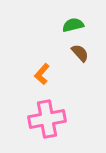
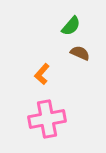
green semicircle: moved 2 px left, 1 px down; rotated 145 degrees clockwise
brown semicircle: rotated 24 degrees counterclockwise
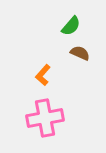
orange L-shape: moved 1 px right, 1 px down
pink cross: moved 2 px left, 1 px up
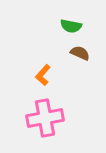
green semicircle: rotated 60 degrees clockwise
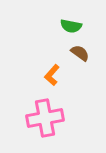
brown semicircle: rotated 12 degrees clockwise
orange L-shape: moved 9 px right
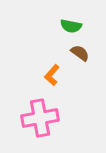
pink cross: moved 5 px left
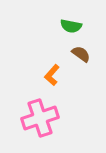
brown semicircle: moved 1 px right, 1 px down
pink cross: rotated 9 degrees counterclockwise
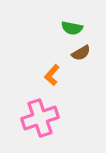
green semicircle: moved 1 px right, 2 px down
brown semicircle: moved 1 px up; rotated 114 degrees clockwise
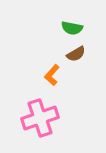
brown semicircle: moved 5 px left, 1 px down
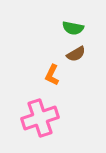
green semicircle: moved 1 px right
orange L-shape: rotated 15 degrees counterclockwise
